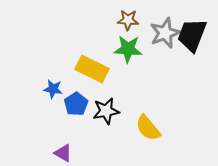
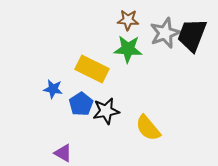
blue pentagon: moved 5 px right
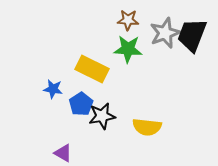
black star: moved 4 px left, 5 px down
yellow semicircle: moved 1 px left, 1 px up; rotated 44 degrees counterclockwise
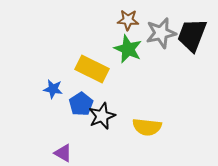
gray star: moved 4 px left; rotated 8 degrees clockwise
green star: rotated 20 degrees clockwise
black star: rotated 12 degrees counterclockwise
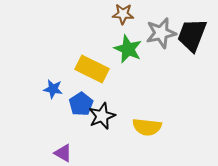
brown star: moved 5 px left, 6 px up
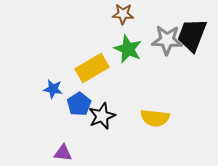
gray star: moved 6 px right, 7 px down; rotated 16 degrees clockwise
yellow rectangle: moved 1 px up; rotated 56 degrees counterclockwise
blue pentagon: moved 2 px left
yellow semicircle: moved 8 px right, 9 px up
purple triangle: rotated 24 degrees counterclockwise
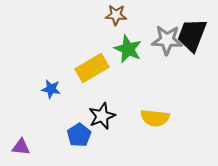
brown star: moved 7 px left, 1 px down
blue star: moved 2 px left
blue pentagon: moved 31 px down
purple triangle: moved 42 px left, 6 px up
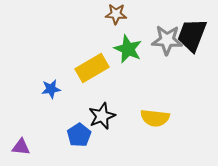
brown star: moved 1 px up
blue star: rotated 18 degrees counterclockwise
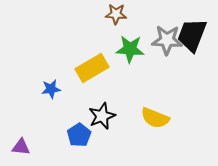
green star: moved 2 px right; rotated 20 degrees counterclockwise
yellow semicircle: rotated 16 degrees clockwise
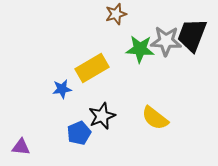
brown star: rotated 20 degrees counterclockwise
gray star: moved 1 px left, 1 px down
green star: moved 10 px right
blue star: moved 11 px right
yellow semicircle: rotated 16 degrees clockwise
blue pentagon: moved 2 px up; rotated 10 degrees clockwise
